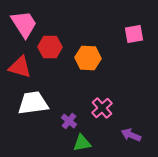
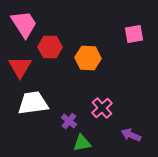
red triangle: rotated 45 degrees clockwise
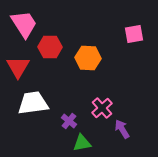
red triangle: moved 2 px left
purple arrow: moved 9 px left, 6 px up; rotated 36 degrees clockwise
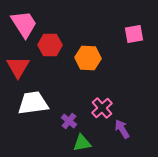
red hexagon: moved 2 px up
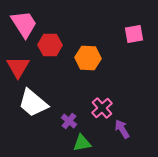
white trapezoid: rotated 132 degrees counterclockwise
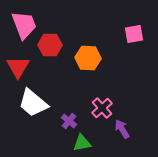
pink trapezoid: moved 1 px down; rotated 12 degrees clockwise
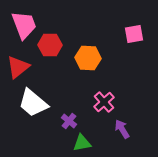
red triangle: rotated 20 degrees clockwise
pink cross: moved 2 px right, 6 px up
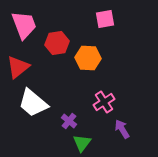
pink square: moved 29 px left, 15 px up
red hexagon: moved 7 px right, 2 px up; rotated 10 degrees counterclockwise
pink cross: rotated 10 degrees clockwise
green triangle: rotated 42 degrees counterclockwise
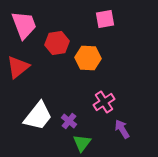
white trapezoid: moved 5 px right, 13 px down; rotated 92 degrees counterclockwise
